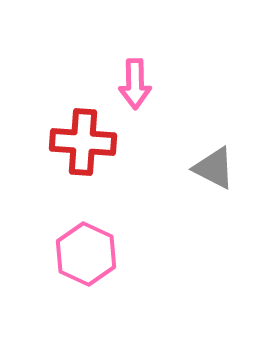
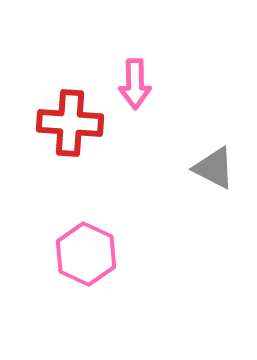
red cross: moved 13 px left, 19 px up
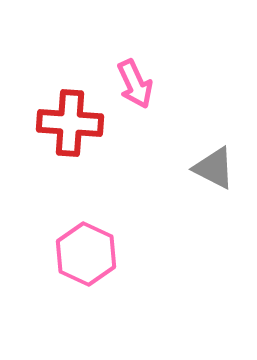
pink arrow: rotated 24 degrees counterclockwise
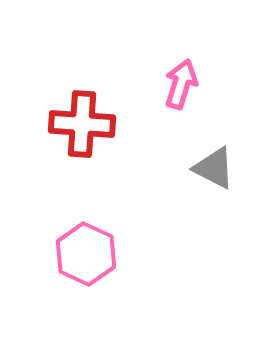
pink arrow: moved 46 px right; rotated 138 degrees counterclockwise
red cross: moved 12 px right, 1 px down
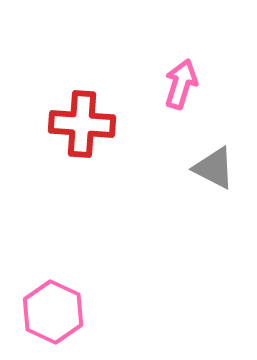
pink hexagon: moved 33 px left, 58 px down
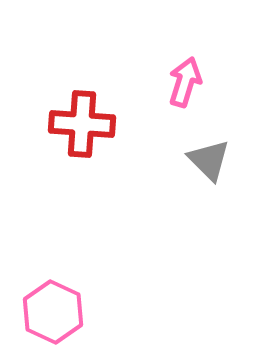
pink arrow: moved 4 px right, 2 px up
gray triangle: moved 5 px left, 8 px up; rotated 18 degrees clockwise
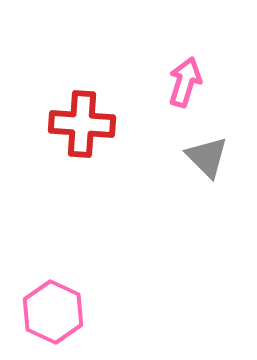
gray triangle: moved 2 px left, 3 px up
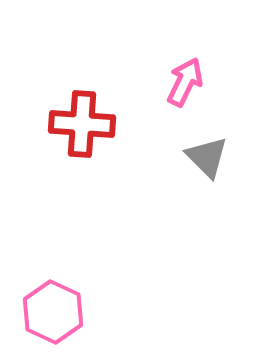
pink arrow: rotated 9 degrees clockwise
